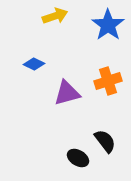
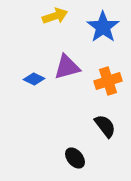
blue star: moved 5 px left, 2 px down
blue diamond: moved 15 px down
purple triangle: moved 26 px up
black semicircle: moved 15 px up
black ellipse: moved 3 px left; rotated 20 degrees clockwise
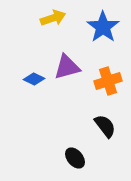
yellow arrow: moved 2 px left, 2 px down
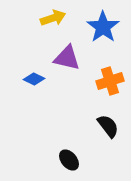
purple triangle: moved 9 px up; rotated 28 degrees clockwise
orange cross: moved 2 px right
black semicircle: moved 3 px right
black ellipse: moved 6 px left, 2 px down
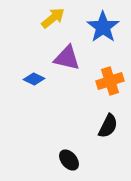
yellow arrow: rotated 20 degrees counterclockwise
black semicircle: rotated 65 degrees clockwise
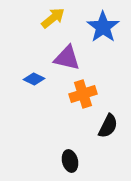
orange cross: moved 27 px left, 13 px down
black ellipse: moved 1 px right, 1 px down; rotated 25 degrees clockwise
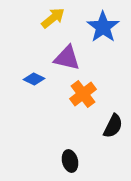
orange cross: rotated 20 degrees counterclockwise
black semicircle: moved 5 px right
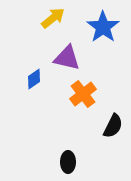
blue diamond: rotated 60 degrees counterclockwise
black ellipse: moved 2 px left, 1 px down; rotated 15 degrees clockwise
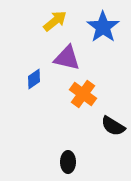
yellow arrow: moved 2 px right, 3 px down
orange cross: rotated 16 degrees counterclockwise
black semicircle: rotated 95 degrees clockwise
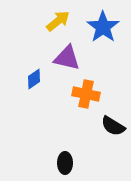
yellow arrow: moved 3 px right
orange cross: moved 3 px right; rotated 24 degrees counterclockwise
black ellipse: moved 3 px left, 1 px down
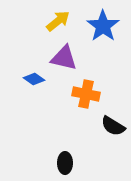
blue star: moved 1 px up
purple triangle: moved 3 px left
blue diamond: rotated 70 degrees clockwise
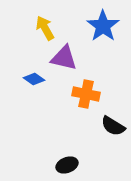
yellow arrow: moved 13 px left, 7 px down; rotated 80 degrees counterclockwise
black ellipse: moved 2 px right, 2 px down; rotated 70 degrees clockwise
